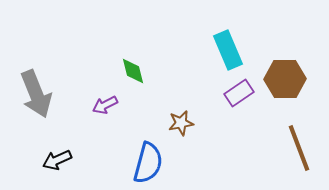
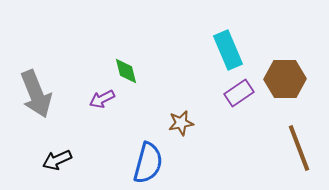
green diamond: moved 7 px left
purple arrow: moved 3 px left, 6 px up
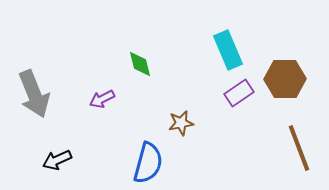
green diamond: moved 14 px right, 7 px up
gray arrow: moved 2 px left
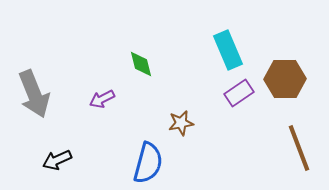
green diamond: moved 1 px right
